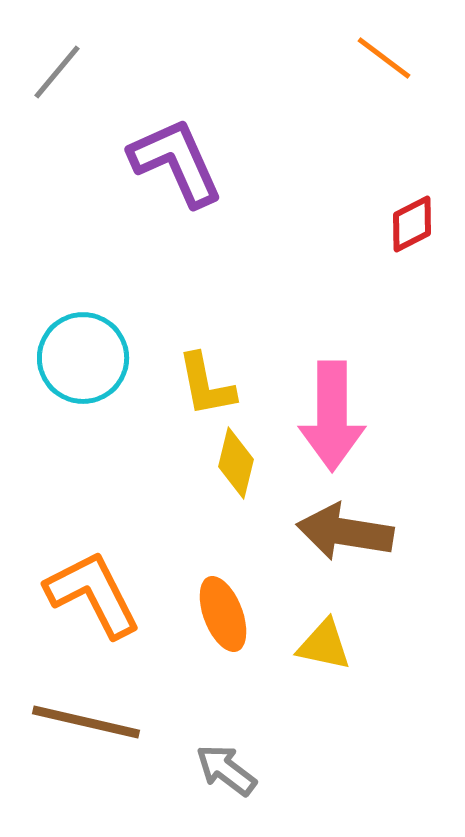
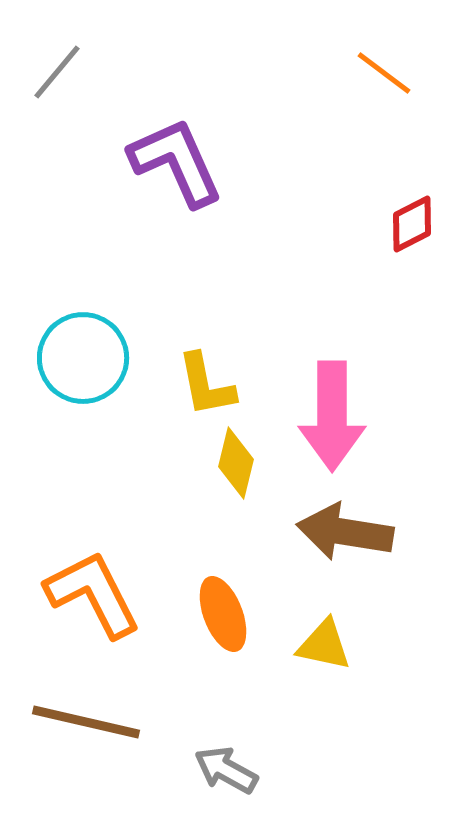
orange line: moved 15 px down
gray arrow: rotated 8 degrees counterclockwise
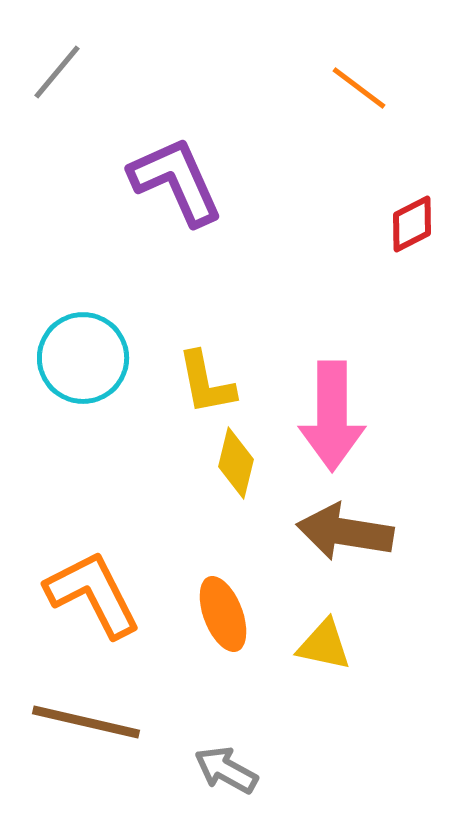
orange line: moved 25 px left, 15 px down
purple L-shape: moved 19 px down
yellow L-shape: moved 2 px up
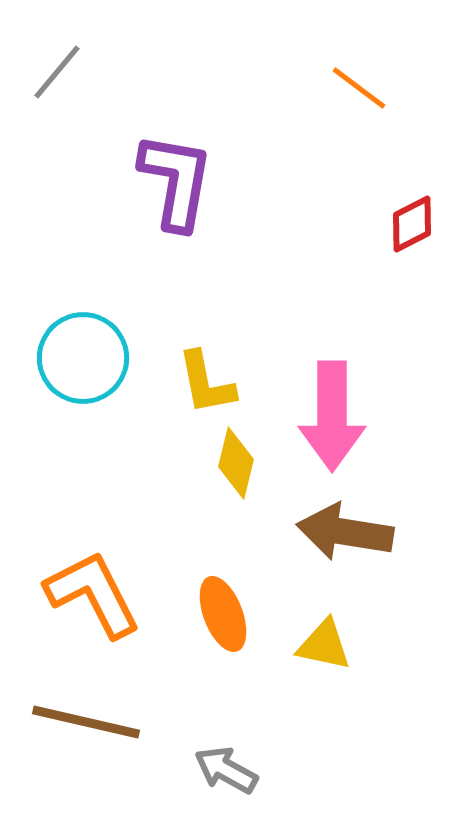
purple L-shape: rotated 34 degrees clockwise
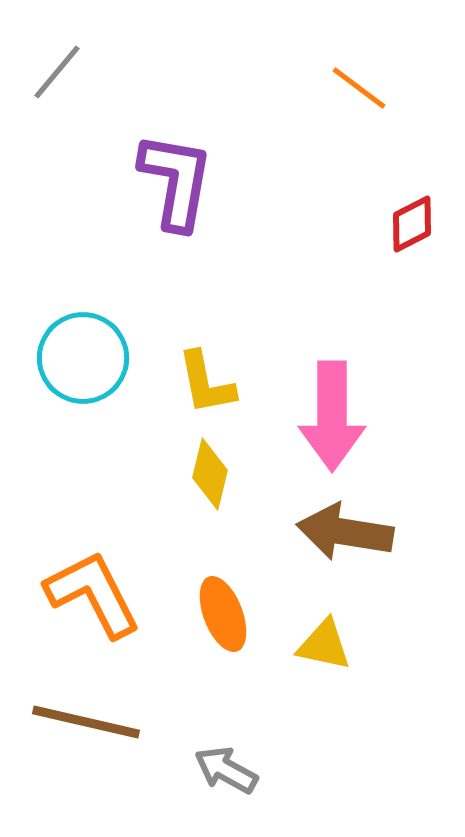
yellow diamond: moved 26 px left, 11 px down
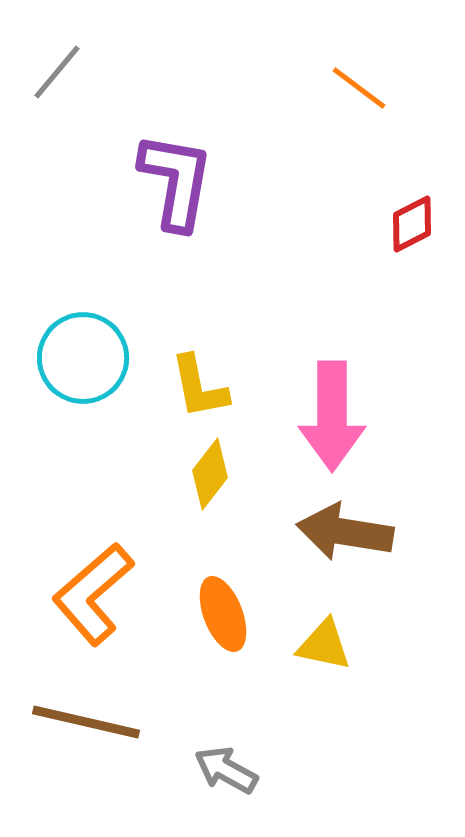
yellow L-shape: moved 7 px left, 4 px down
yellow diamond: rotated 24 degrees clockwise
orange L-shape: rotated 104 degrees counterclockwise
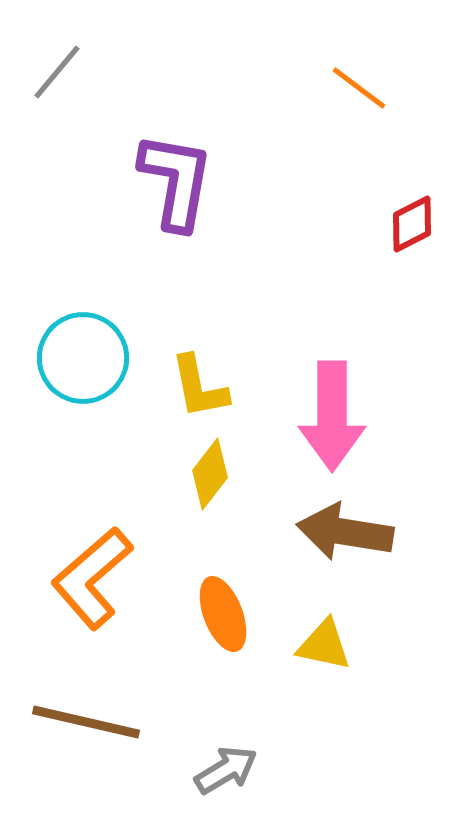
orange L-shape: moved 1 px left, 16 px up
gray arrow: rotated 120 degrees clockwise
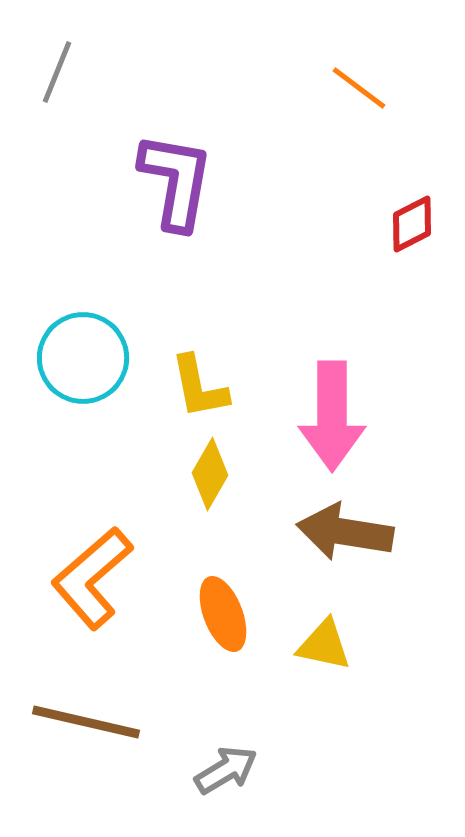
gray line: rotated 18 degrees counterclockwise
yellow diamond: rotated 8 degrees counterclockwise
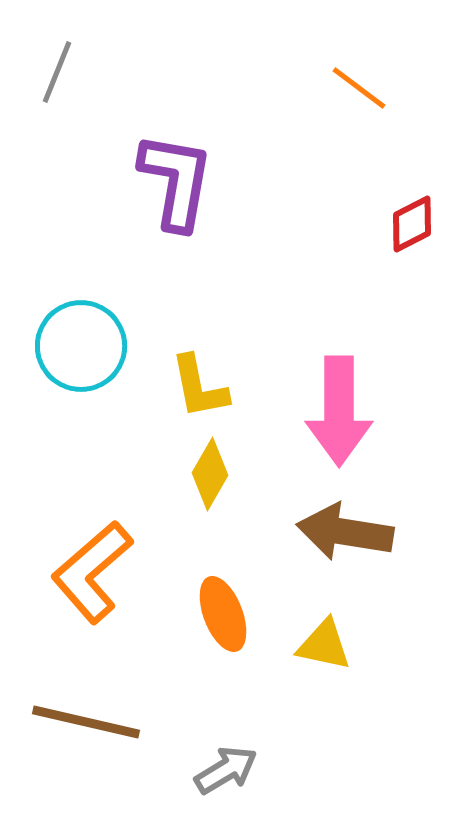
cyan circle: moved 2 px left, 12 px up
pink arrow: moved 7 px right, 5 px up
orange L-shape: moved 6 px up
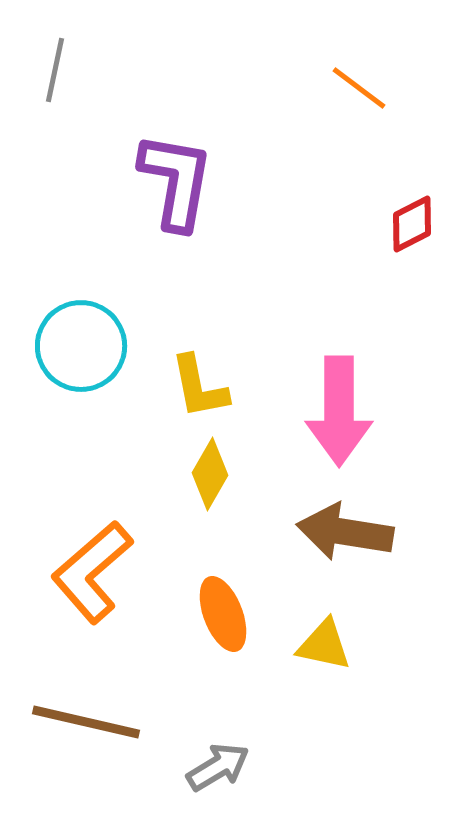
gray line: moved 2 px left, 2 px up; rotated 10 degrees counterclockwise
gray arrow: moved 8 px left, 3 px up
